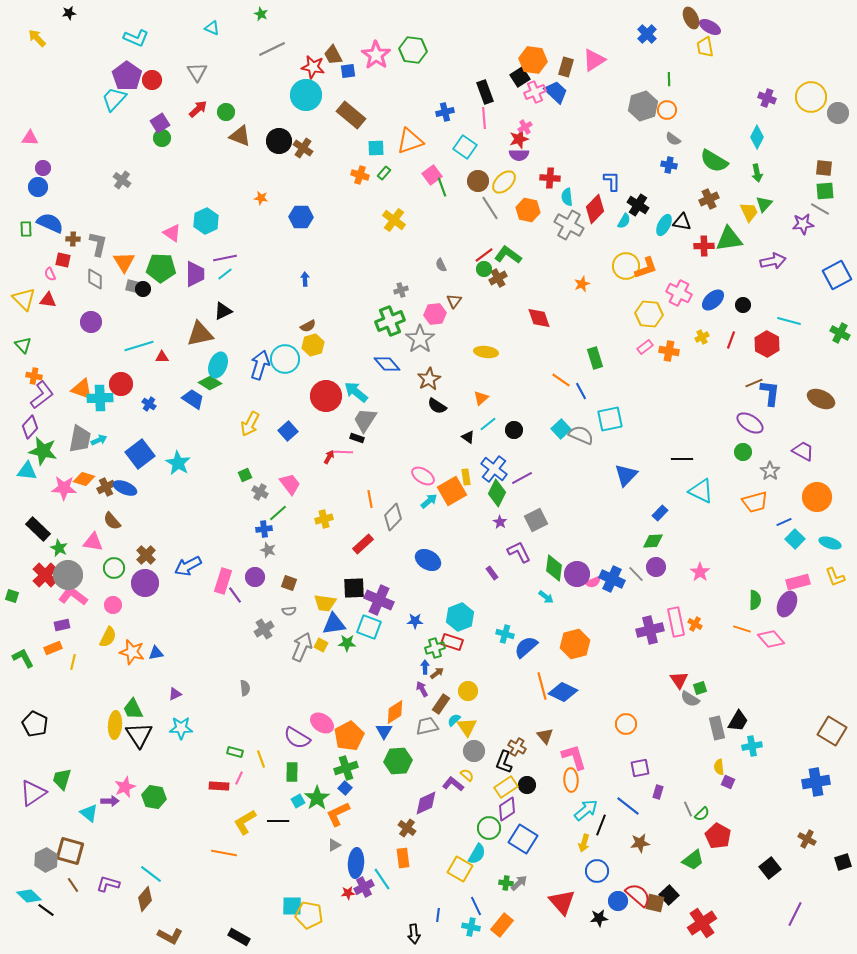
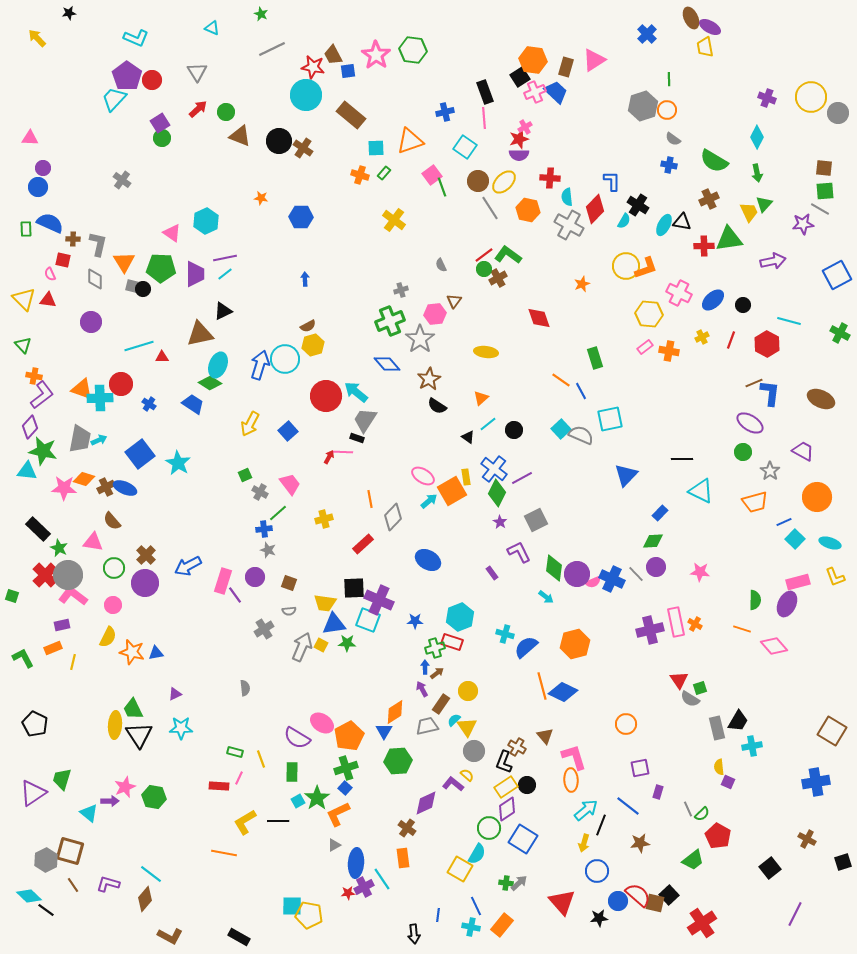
blue trapezoid at (193, 399): moved 5 px down
pink star at (700, 572): rotated 30 degrees counterclockwise
cyan square at (369, 627): moved 1 px left, 7 px up
pink diamond at (771, 639): moved 3 px right, 7 px down
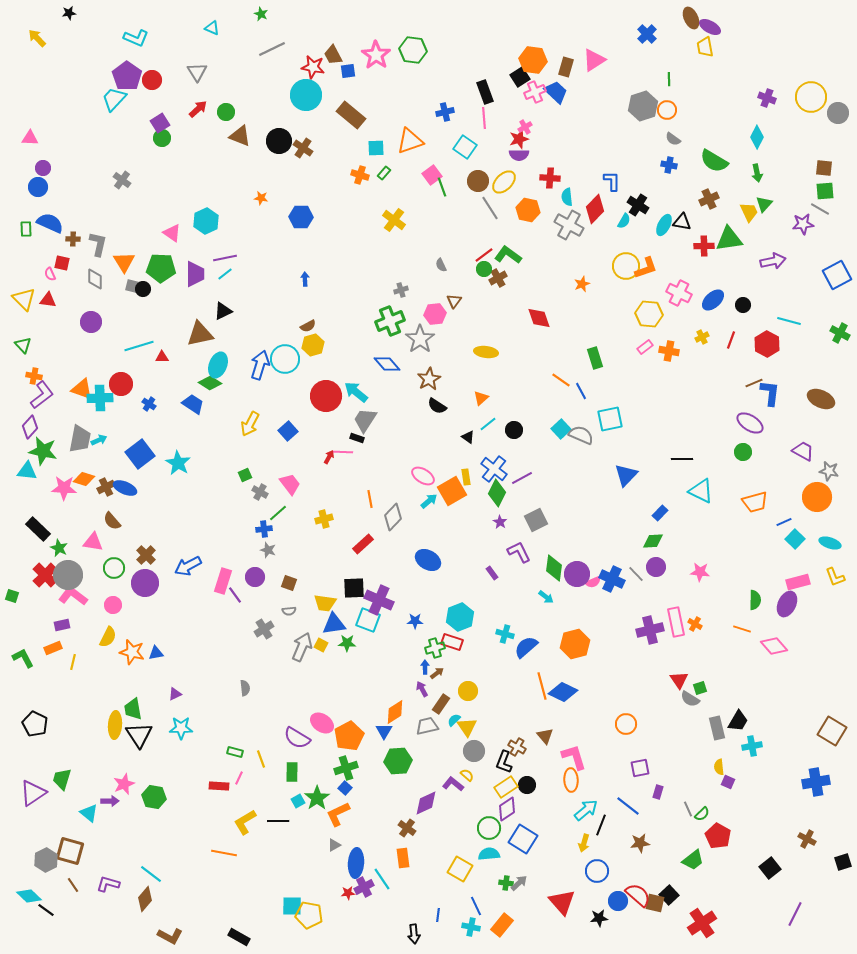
red square at (63, 260): moved 1 px left, 3 px down
gray star at (770, 471): moved 59 px right; rotated 24 degrees counterclockwise
green trapezoid at (133, 709): rotated 15 degrees clockwise
pink star at (125, 787): moved 1 px left, 3 px up
cyan semicircle at (477, 854): moved 12 px right; rotated 125 degrees counterclockwise
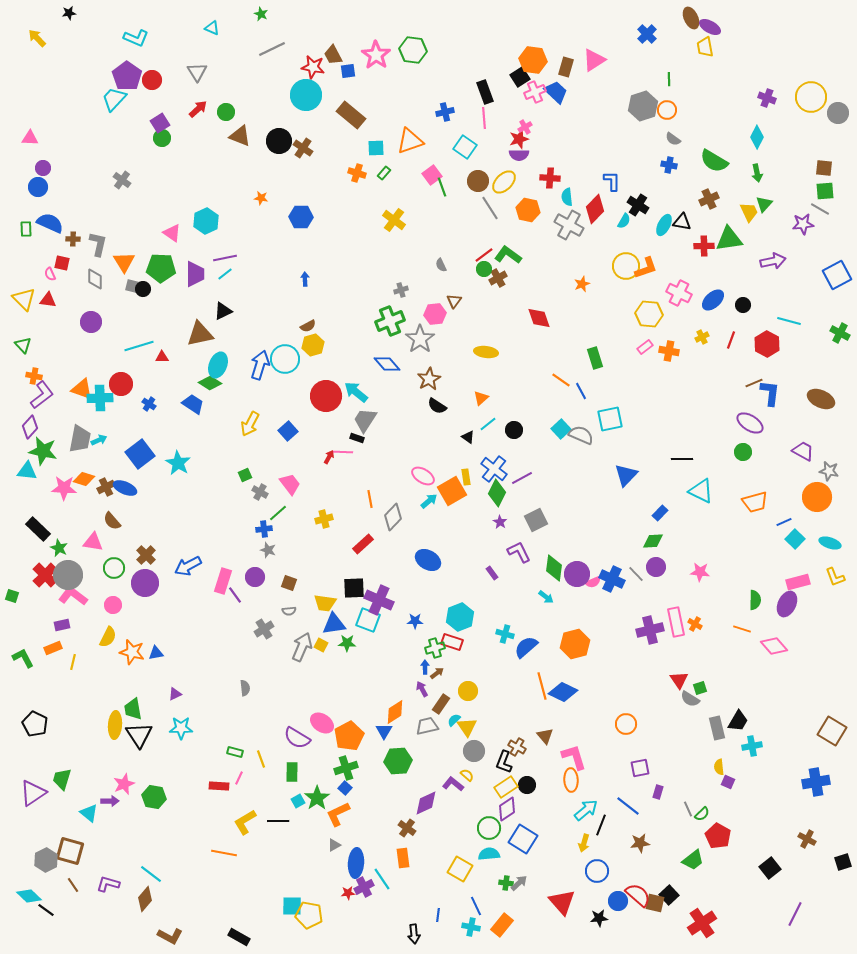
orange cross at (360, 175): moved 3 px left, 2 px up
